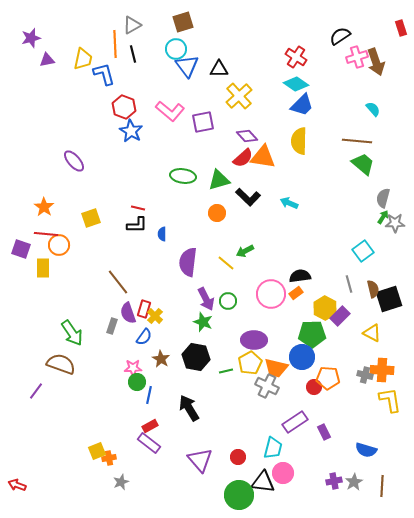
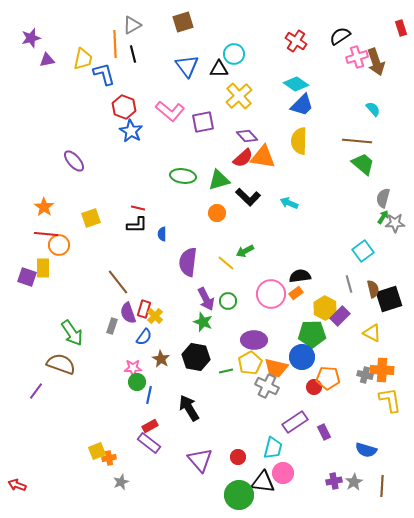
cyan circle at (176, 49): moved 58 px right, 5 px down
red cross at (296, 57): moved 16 px up
purple square at (21, 249): moved 6 px right, 28 px down
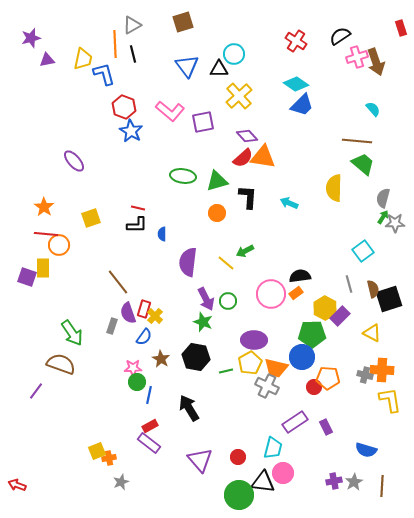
yellow semicircle at (299, 141): moved 35 px right, 47 px down
green triangle at (219, 180): moved 2 px left, 1 px down
black L-shape at (248, 197): rotated 130 degrees counterclockwise
purple rectangle at (324, 432): moved 2 px right, 5 px up
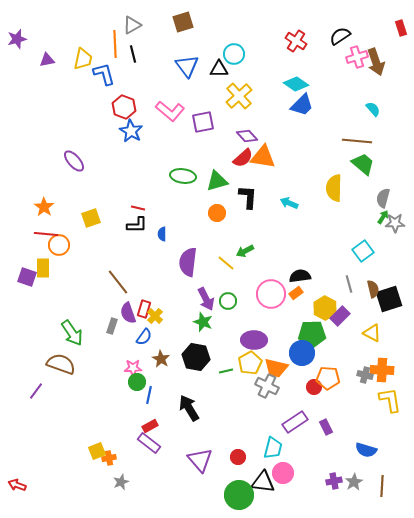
purple star at (31, 38): moved 14 px left, 1 px down
blue circle at (302, 357): moved 4 px up
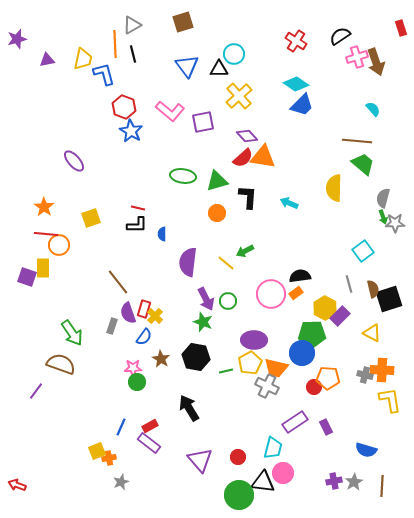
green arrow at (383, 217): rotated 128 degrees clockwise
blue line at (149, 395): moved 28 px left, 32 px down; rotated 12 degrees clockwise
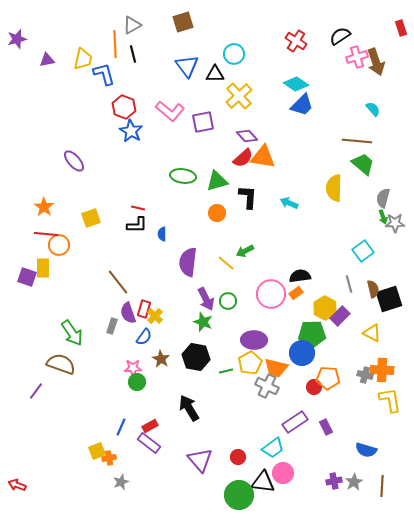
black triangle at (219, 69): moved 4 px left, 5 px down
cyan trapezoid at (273, 448): rotated 40 degrees clockwise
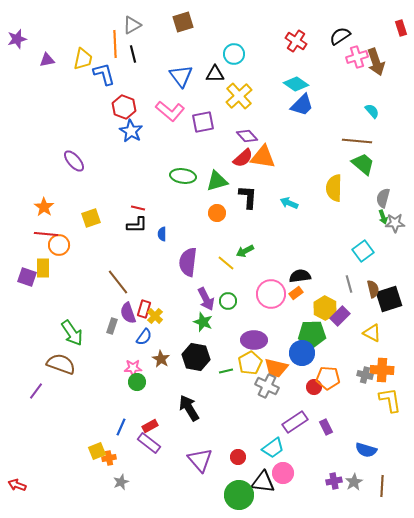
blue triangle at (187, 66): moved 6 px left, 10 px down
cyan semicircle at (373, 109): moved 1 px left, 2 px down
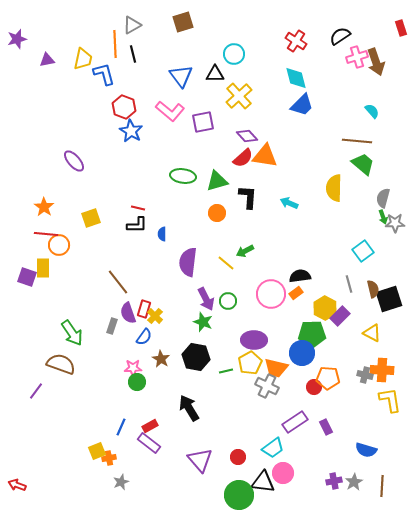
cyan diamond at (296, 84): moved 6 px up; rotated 40 degrees clockwise
orange triangle at (263, 157): moved 2 px right, 1 px up
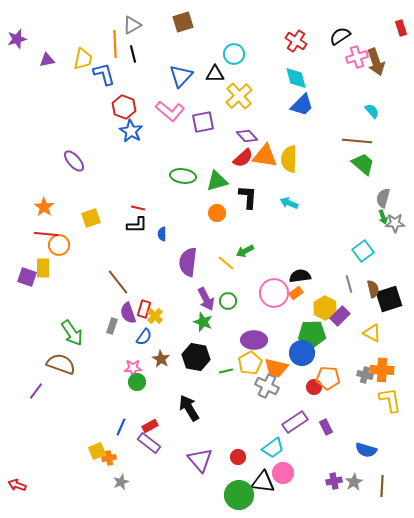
blue triangle at (181, 76): rotated 20 degrees clockwise
yellow semicircle at (334, 188): moved 45 px left, 29 px up
pink circle at (271, 294): moved 3 px right, 1 px up
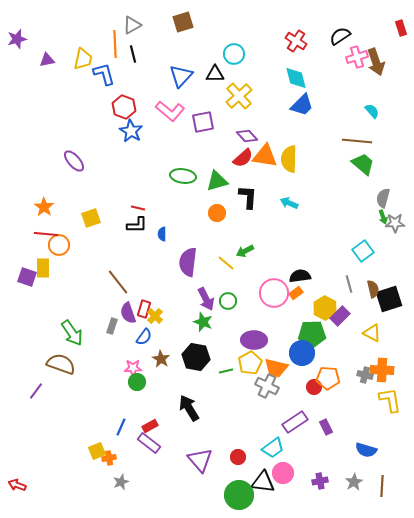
purple cross at (334, 481): moved 14 px left
